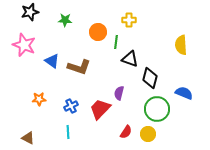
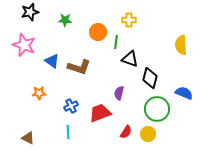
orange star: moved 6 px up
red trapezoid: moved 4 px down; rotated 25 degrees clockwise
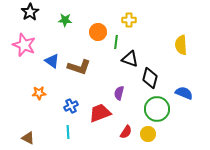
black star: rotated 18 degrees counterclockwise
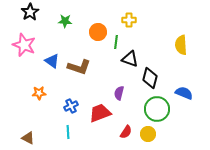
green star: moved 1 px down
